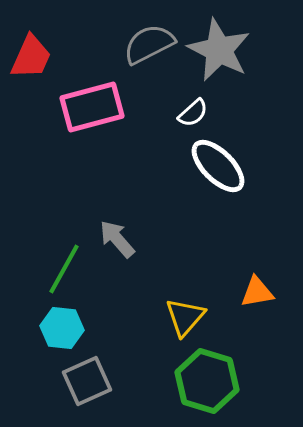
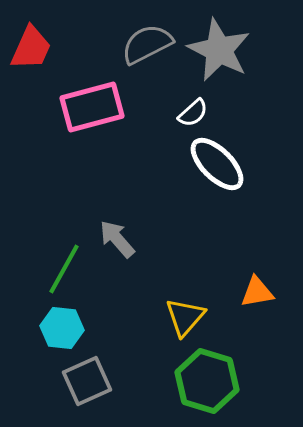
gray semicircle: moved 2 px left
red trapezoid: moved 9 px up
white ellipse: moved 1 px left, 2 px up
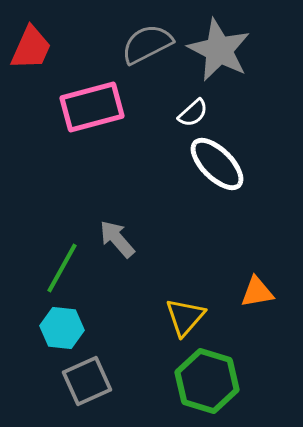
green line: moved 2 px left, 1 px up
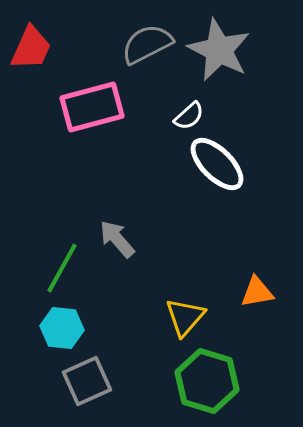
white semicircle: moved 4 px left, 3 px down
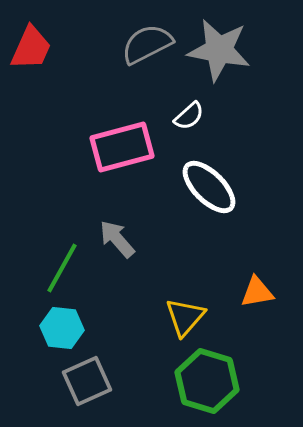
gray star: rotated 16 degrees counterclockwise
pink rectangle: moved 30 px right, 40 px down
white ellipse: moved 8 px left, 23 px down
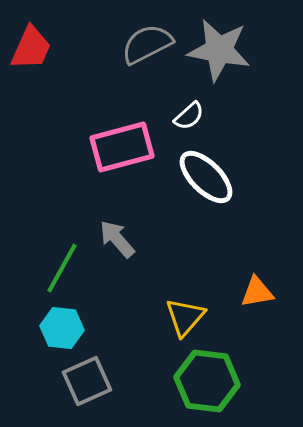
white ellipse: moved 3 px left, 10 px up
green hexagon: rotated 10 degrees counterclockwise
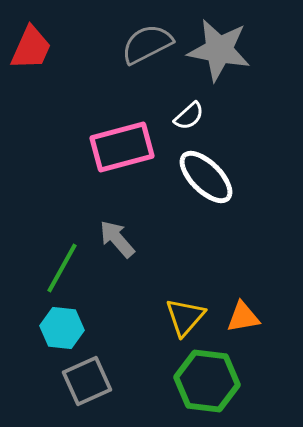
orange triangle: moved 14 px left, 25 px down
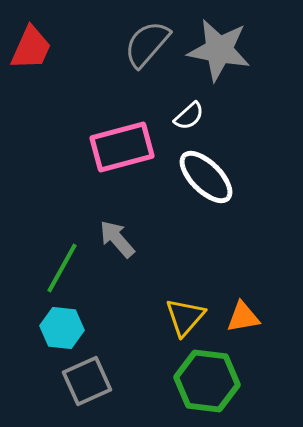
gray semicircle: rotated 22 degrees counterclockwise
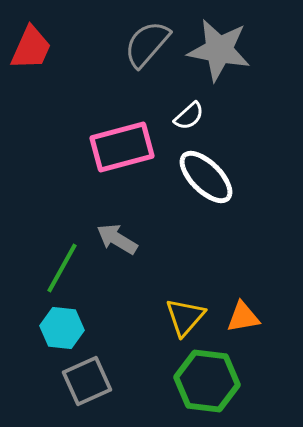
gray arrow: rotated 18 degrees counterclockwise
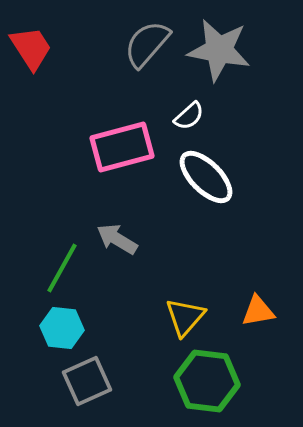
red trapezoid: rotated 57 degrees counterclockwise
orange triangle: moved 15 px right, 6 px up
